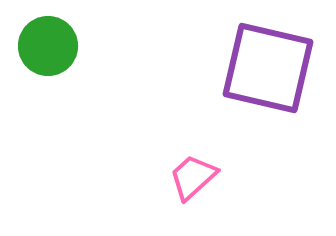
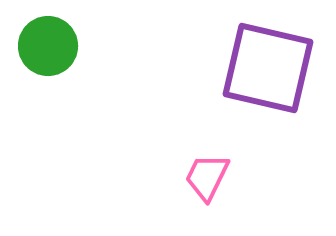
pink trapezoid: moved 14 px right; rotated 22 degrees counterclockwise
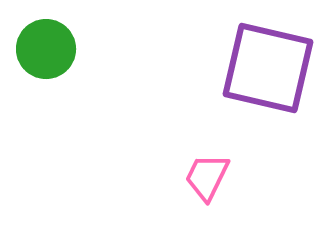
green circle: moved 2 px left, 3 px down
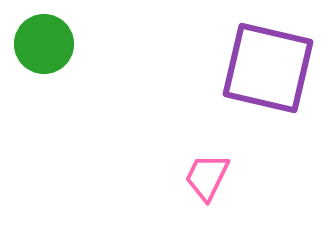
green circle: moved 2 px left, 5 px up
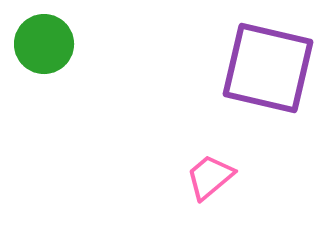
pink trapezoid: moved 3 px right; rotated 24 degrees clockwise
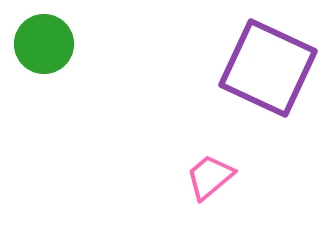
purple square: rotated 12 degrees clockwise
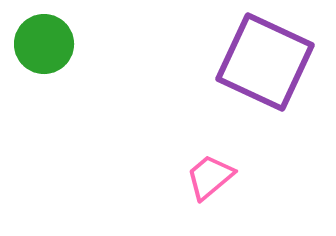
purple square: moved 3 px left, 6 px up
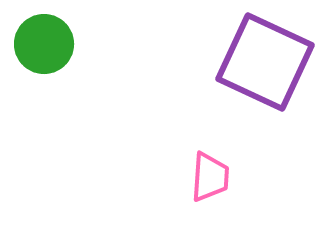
pink trapezoid: rotated 134 degrees clockwise
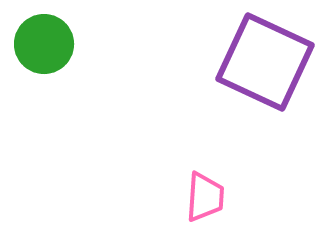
pink trapezoid: moved 5 px left, 20 px down
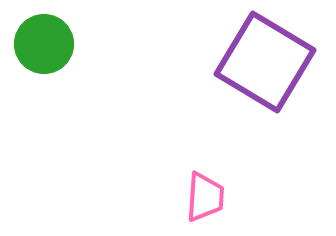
purple square: rotated 6 degrees clockwise
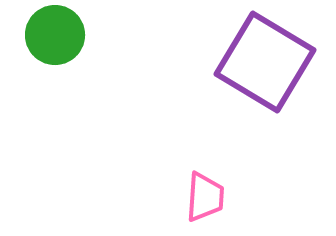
green circle: moved 11 px right, 9 px up
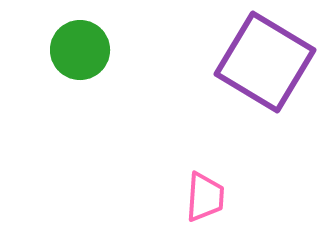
green circle: moved 25 px right, 15 px down
